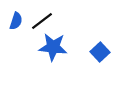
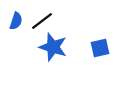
blue star: rotated 12 degrees clockwise
blue square: moved 4 px up; rotated 30 degrees clockwise
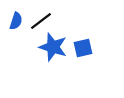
black line: moved 1 px left
blue square: moved 17 px left
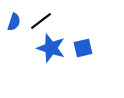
blue semicircle: moved 2 px left, 1 px down
blue star: moved 2 px left, 1 px down
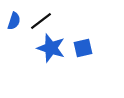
blue semicircle: moved 1 px up
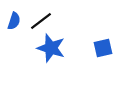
blue square: moved 20 px right
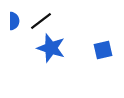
blue semicircle: rotated 18 degrees counterclockwise
blue square: moved 2 px down
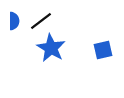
blue star: rotated 12 degrees clockwise
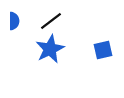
black line: moved 10 px right
blue star: moved 1 px left, 1 px down; rotated 16 degrees clockwise
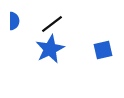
black line: moved 1 px right, 3 px down
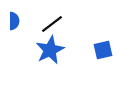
blue star: moved 1 px down
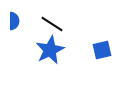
black line: rotated 70 degrees clockwise
blue square: moved 1 px left
